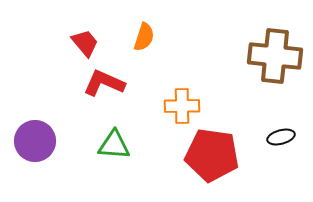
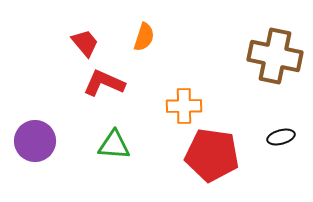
brown cross: rotated 6 degrees clockwise
orange cross: moved 2 px right
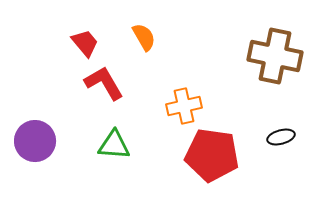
orange semicircle: rotated 48 degrees counterclockwise
red L-shape: rotated 36 degrees clockwise
orange cross: rotated 12 degrees counterclockwise
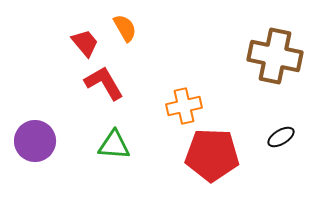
orange semicircle: moved 19 px left, 9 px up
black ellipse: rotated 16 degrees counterclockwise
red pentagon: rotated 6 degrees counterclockwise
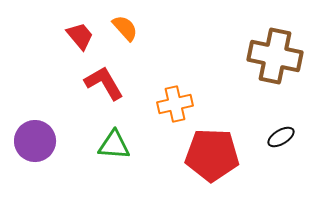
orange semicircle: rotated 12 degrees counterclockwise
red trapezoid: moved 5 px left, 7 px up
orange cross: moved 9 px left, 2 px up
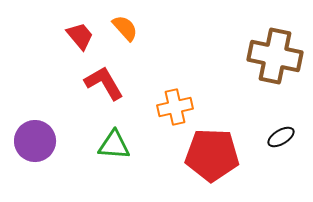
orange cross: moved 3 px down
